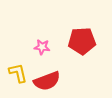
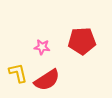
red semicircle: moved 1 px up; rotated 12 degrees counterclockwise
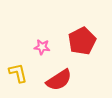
red pentagon: rotated 24 degrees counterclockwise
red semicircle: moved 12 px right
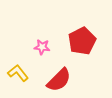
yellow L-shape: rotated 25 degrees counterclockwise
red semicircle: rotated 12 degrees counterclockwise
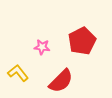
red semicircle: moved 2 px right, 1 px down
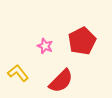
pink star: moved 3 px right, 1 px up; rotated 14 degrees clockwise
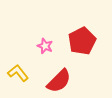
red semicircle: moved 2 px left
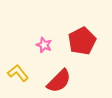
pink star: moved 1 px left, 1 px up
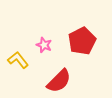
yellow L-shape: moved 13 px up
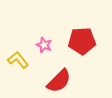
red pentagon: rotated 24 degrees clockwise
